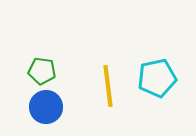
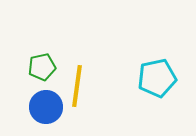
green pentagon: moved 4 px up; rotated 20 degrees counterclockwise
yellow line: moved 31 px left; rotated 15 degrees clockwise
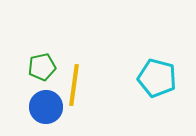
cyan pentagon: rotated 27 degrees clockwise
yellow line: moved 3 px left, 1 px up
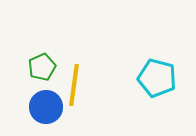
green pentagon: rotated 12 degrees counterclockwise
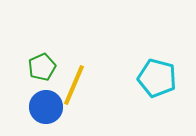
yellow line: rotated 15 degrees clockwise
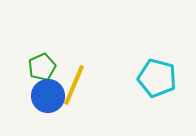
blue circle: moved 2 px right, 11 px up
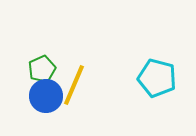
green pentagon: moved 2 px down
blue circle: moved 2 px left
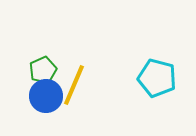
green pentagon: moved 1 px right, 1 px down
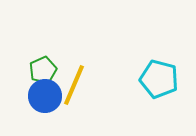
cyan pentagon: moved 2 px right, 1 px down
blue circle: moved 1 px left
